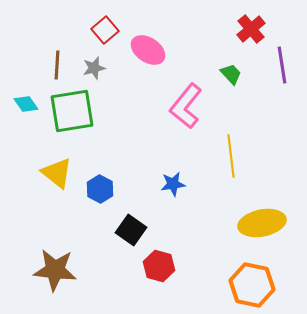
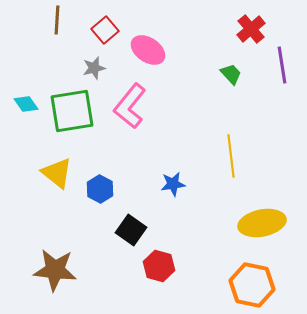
brown line: moved 45 px up
pink L-shape: moved 56 px left
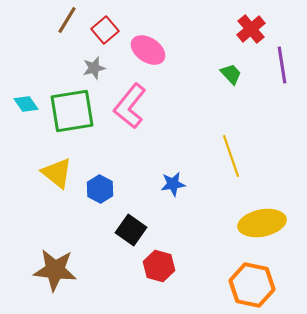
brown line: moved 10 px right; rotated 28 degrees clockwise
yellow line: rotated 12 degrees counterclockwise
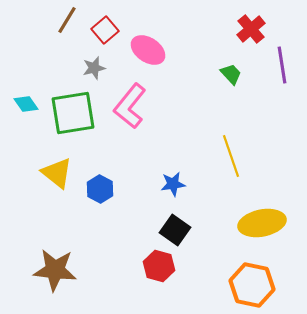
green square: moved 1 px right, 2 px down
black square: moved 44 px right
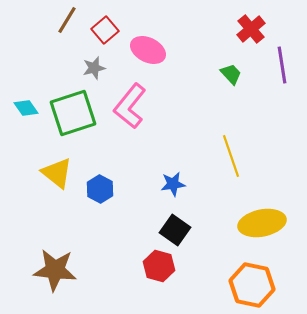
pink ellipse: rotated 8 degrees counterclockwise
cyan diamond: moved 4 px down
green square: rotated 9 degrees counterclockwise
